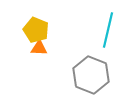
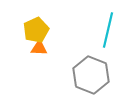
yellow pentagon: rotated 25 degrees clockwise
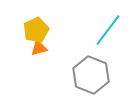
cyan line: rotated 24 degrees clockwise
orange triangle: rotated 18 degrees counterclockwise
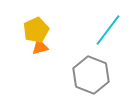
orange triangle: moved 1 px right, 1 px up
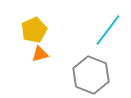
yellow pentagon: moved 2 px left
orange triangle: moved 7 px down
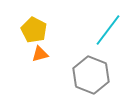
yellow pentagon: rotated 20 degrees counterclockwise
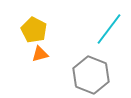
cyan line: moved 1 px right, 1 px up
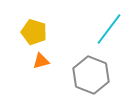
yellow pentagon: moved 2 px down; rotated 10 degrees counterclockwise
orange triangle: moved 1 px right, 7 px down
